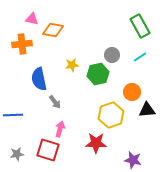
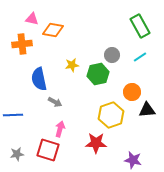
gray arrow: rotated 24 degrees counterclockwise
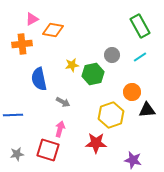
pink triangle: rotated 40 degrees counterclockwise
green hexagon: moved 5 px left
gray arrow: moved 8 px right
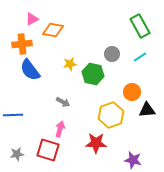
gray circle: moved 1 px up
yellow star: moved 2 px left, 1 px up
green hexagon: rotated 25 degrees clockwise
blue semicircle: moved 9 px left, 9 px up; rotated 25 degrees counterclockwise
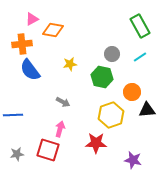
green hexagon: moved 9 px right, 3 px down
